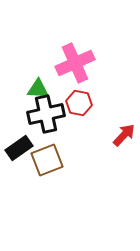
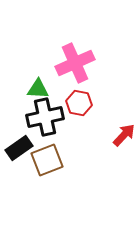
black cross: moved 1 px left, 3 px down
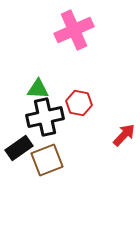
pink cross: moved 1 px left, 33 px up
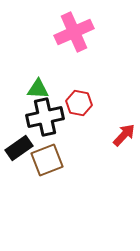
pink cross: moved 2 px down
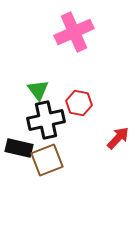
green triangle: moved 1 px down; rotated 50 degrees clockwise
black cross: moved 1 px right, 3 px down
red arrow: moved 6 px left, 3 px down
black rectangle: rotated 48 degrees clockwise
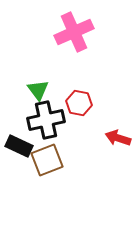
red arrow: rotated 115 degrees counterclockwise
black rectangle: moved 2 px up; rotated 12 degrees clockwise
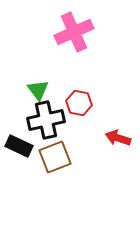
brown square: moved 8 px right, 3 px up
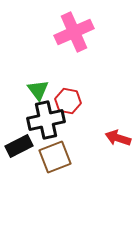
red hexagon: moved 11 px left, 2 px up
black rectangle: rotated 52 degrees counterclockwise
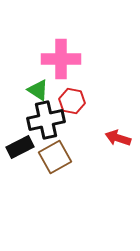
pink cross: moved 13 px left, 27 px down; rotated 24 degrees clockwise
green triangle: rotated 20 degrees counterclockwise
red hexagon: moved 4 px right
black rectangle: moved 1 px right, 1 px down
brown square: rotated 8 degrees counterclockwise
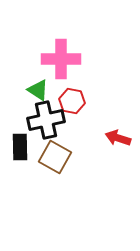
black rectangle: rotated 64 degrees counterclockwise
brown square: rotated 32 degrees counterclockwise
